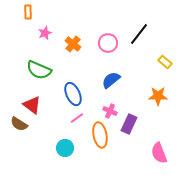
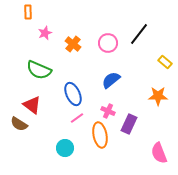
pink cross: moved 2 px left
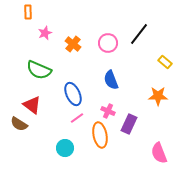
blue semicircle: rotated 72 degrees counterclockwise
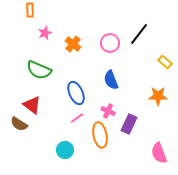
orange rectangle: moved 2 px right, 2 px up
pink circle: moved 2 px right
blue ellipse: moved 3 px right, 1 px up
cyan circle: moved 2 px down
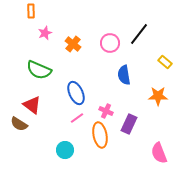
orange rectangle: moved 1 px right, 1 px down
blue semicircle: moved 13 px right, 5 px up; rotated 12 degrees clockwise
pink cross: moved 2 px left
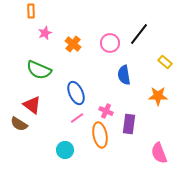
purple rectangle: rotated 18 degrees counterclockwise
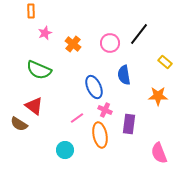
blue ellipse: moved 18 px right, 6 px up
red triangle: moved 2 px right, 1 px down
pink cross: moved 1 px left, 1 px up
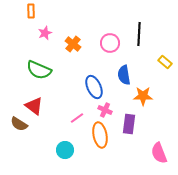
black line: rotated 35 degrees counterclockwise
orange star: moved 15 px left
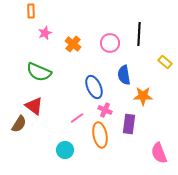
green semicircle: moved 2 px down
brown semicircle: rotated 90 degrees counterclockwise
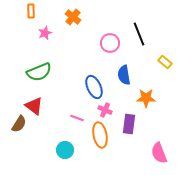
black line: rotated 25 degrees counterclockwise
orange cross: moved 27 px up
green semicircle: rotated 45 degrees counterclockwise
orange star: moved 3 px right, 2 px down
pink line: rotated 56 degrees clockwise
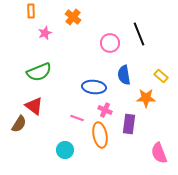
yellow rectangle: moved 4 px left, 14 px down
blue ellipse: rotated 60 degrees counterclockwise
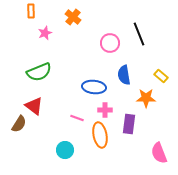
pink cross: rotated 24 degrees counterclockwise
